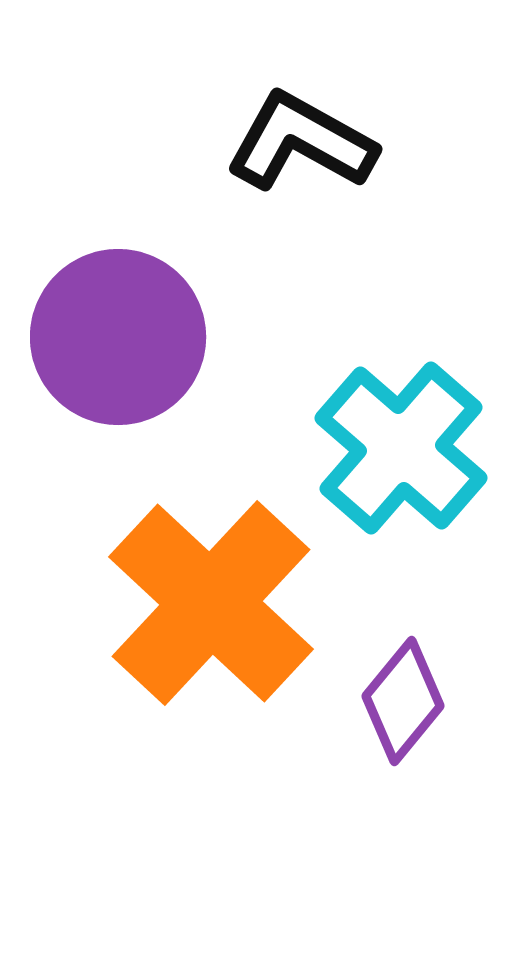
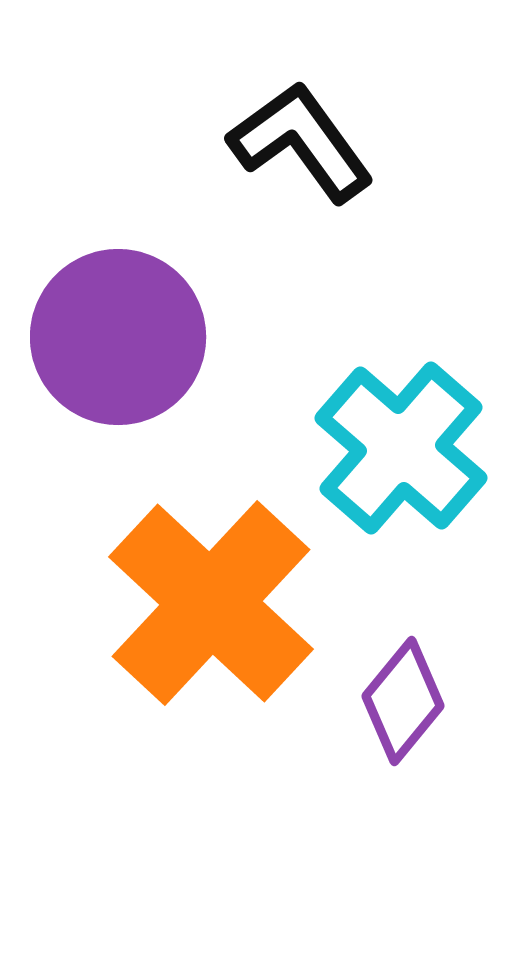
black L-shape: rotated 25 degrees clockwise
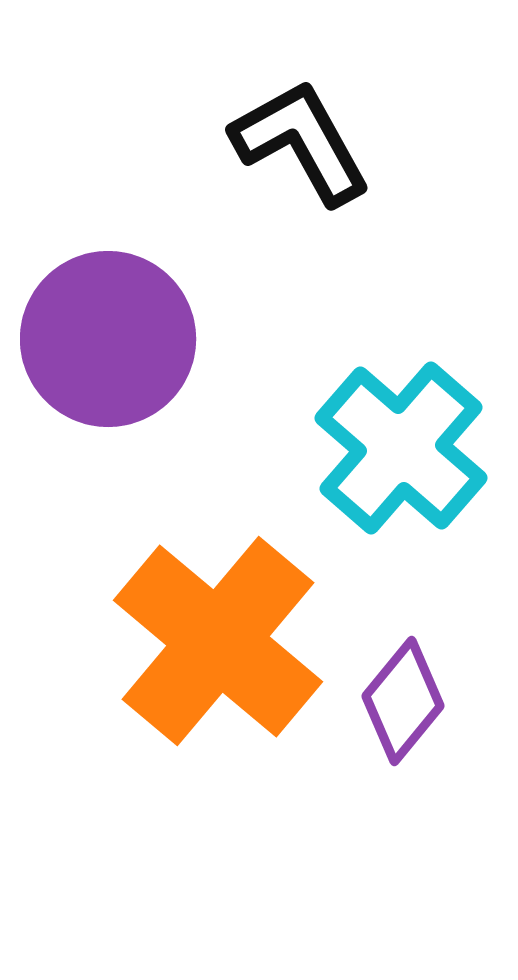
black L-shape: rotated 7 degrees clockwise
purple circle: moved 10 px left, 2 px down
orange cross: moved 7 px right, 38 px down; rotated 3 degrees counterclockwise
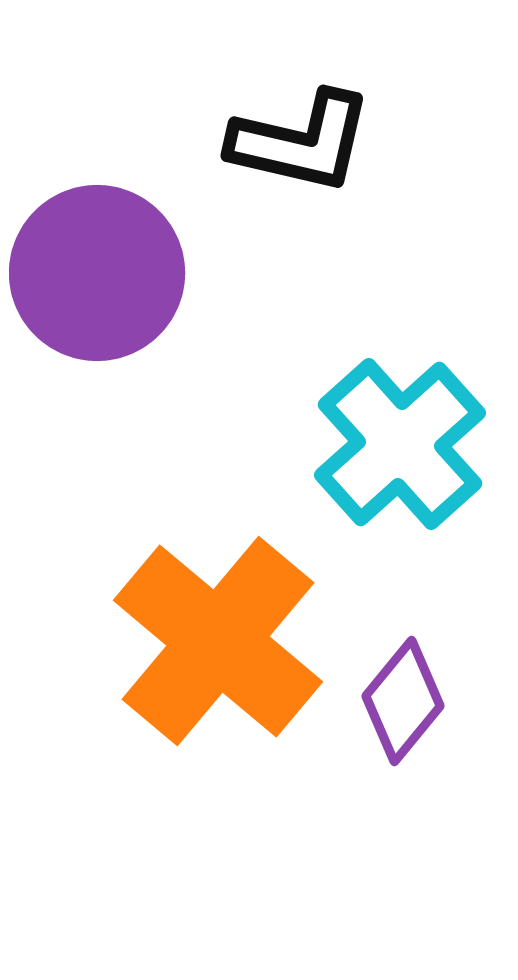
black L-shape: rotated 132 degrees clockwise
purple circle: moved 11 px left, 66 px up
cyan cross: moved 1 px left, 4 px up; rotated 7 degrees clockwise
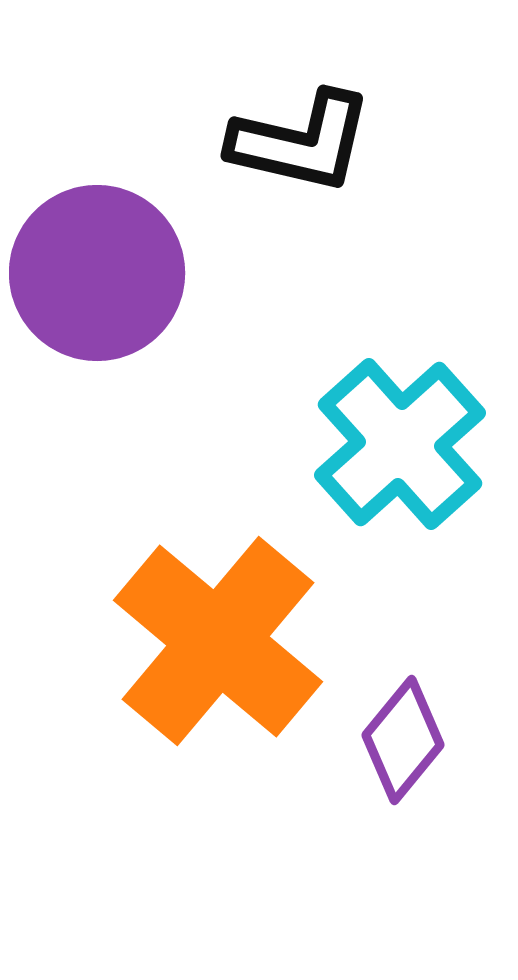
purple diamond: moved 39 px down
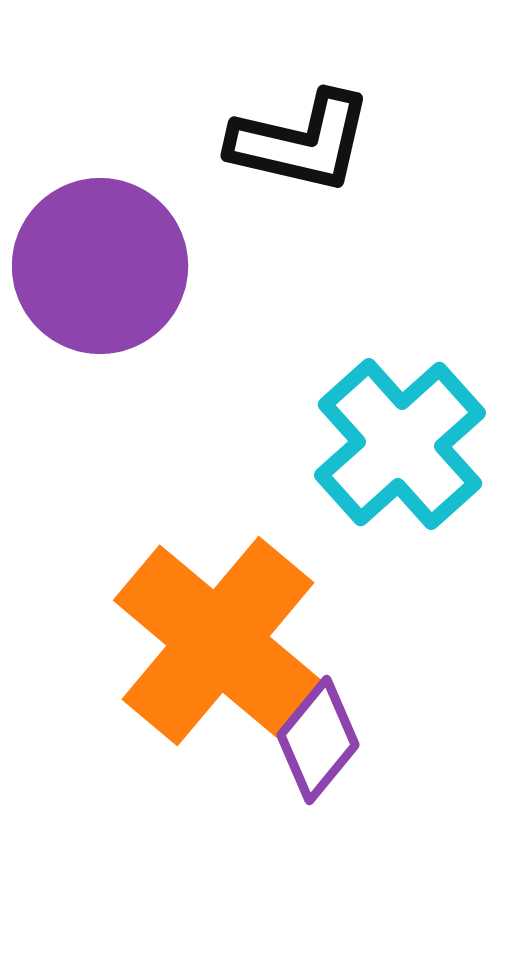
purple circle: moved 3 px right, 7 px up
purple diamond: moved 85 px left
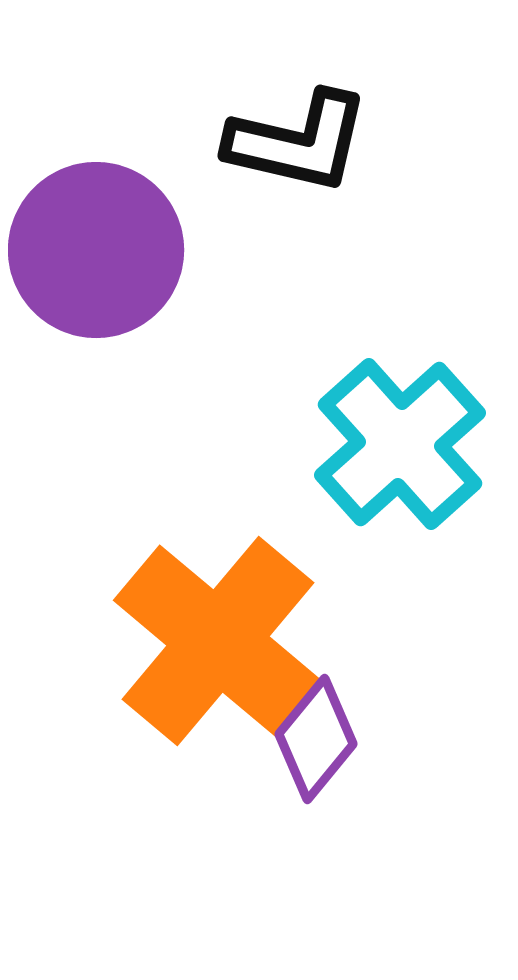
black L-shape: moved 3 px left
purple circle: moved 4 px left, 16 px up
purple diamond: moved 2 px left, 1 px up
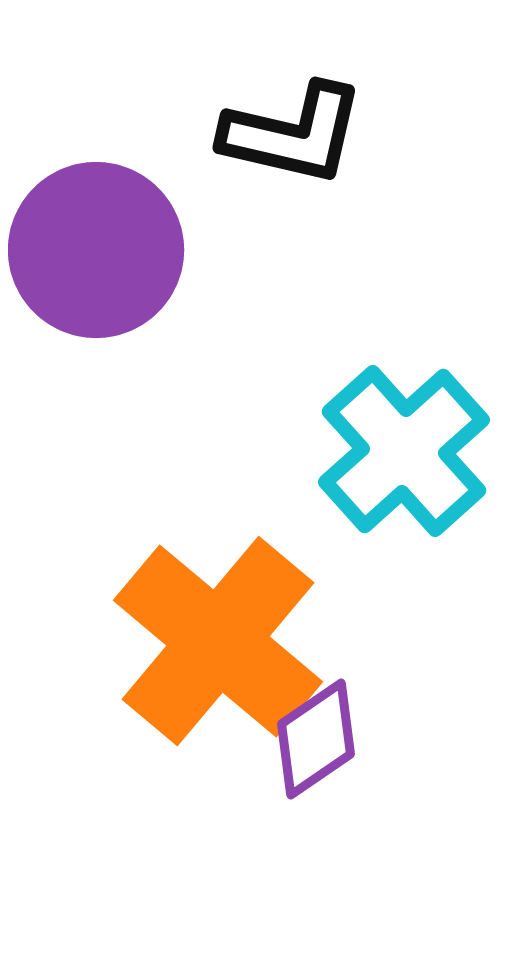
black L-shape: moved 5 px left, 8 px up
cyan cross: moved 4 px right, 7 px down
purple diamond: rotated 16 degrees clockwise
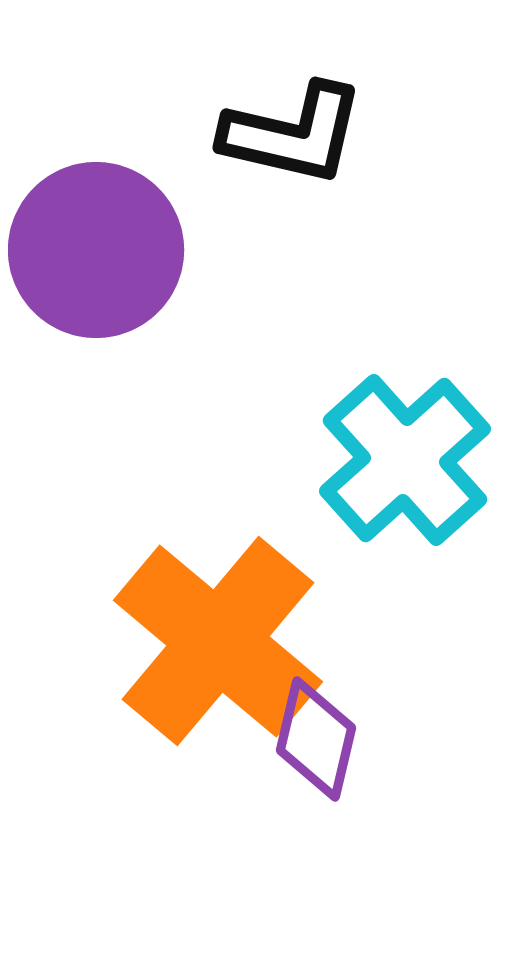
cyan cross: moved 1 px right, 9 px down
purple diamond: rotated 42 degrees counterclockwise
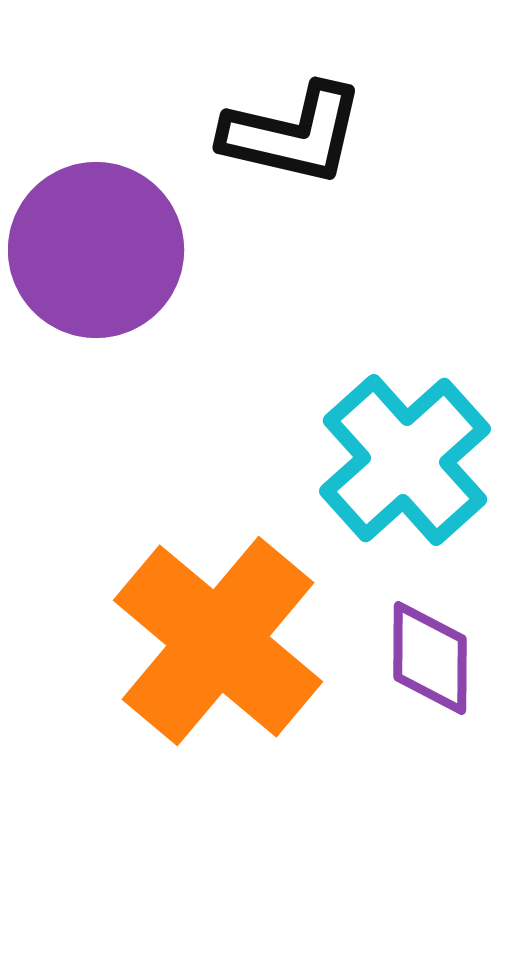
purple diamond: moved 114 px right, 81 px up; rotated 13 degrees counterclockwise
